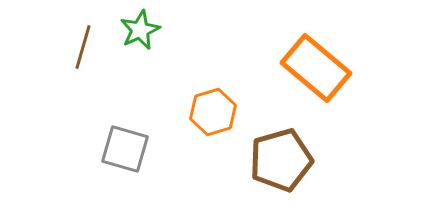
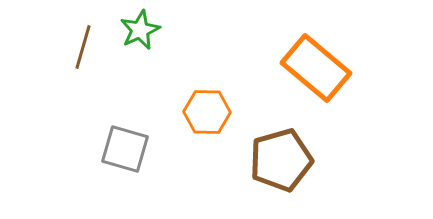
orange hexagon: moved 6 px left; rotated 18 degrees clockwise
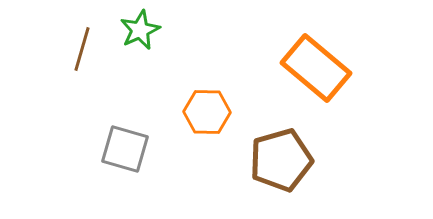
brown line: moved 1 px left, 2 px down
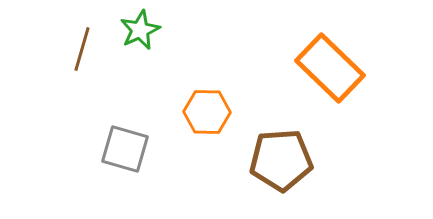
orange rectangle: moved 14 px right; rotated 4 degrees clockwise
brown pentagon: rotated 12 degrees clockwise
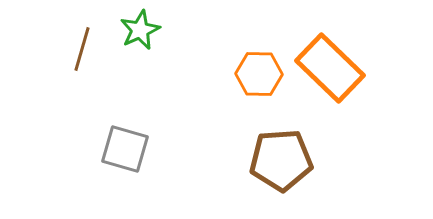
orange hexagon: moved 52 px right, 38 px up
